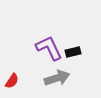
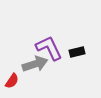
black rectangle: moved 4 px right
gray arrow: moved 22 px left, 14 px up
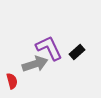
black rectangle: rotated 28 degrees counterclockwise
red semicircle: rotated 49 degrees counterclockwise
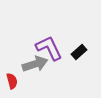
black rectangle: moved 2 px right
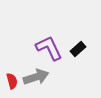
black rectangle: moved 1 px left, 3 px up
gray arrow: moved 1 px right, 13 px down
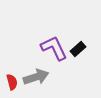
purple L-shape: moved 5 px right
red semicircle: moved 1 px down
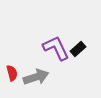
purple L-shape: moved 2 px right
red semicircle: moved 9 px up
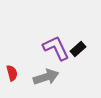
gray arrow: moved 10 px right
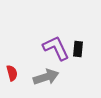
black rectangle: rotated 42 degrees counterclockwise
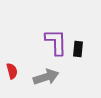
purple L-shape: moved 6 px up; rotated 24 degrees clockwise
red semicircle: moved 2 px up
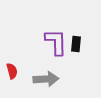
black rectangle: moved 2 px left, 5 px up
gray arrow: moved 2 px down; rotated 15 degrees clockwise
